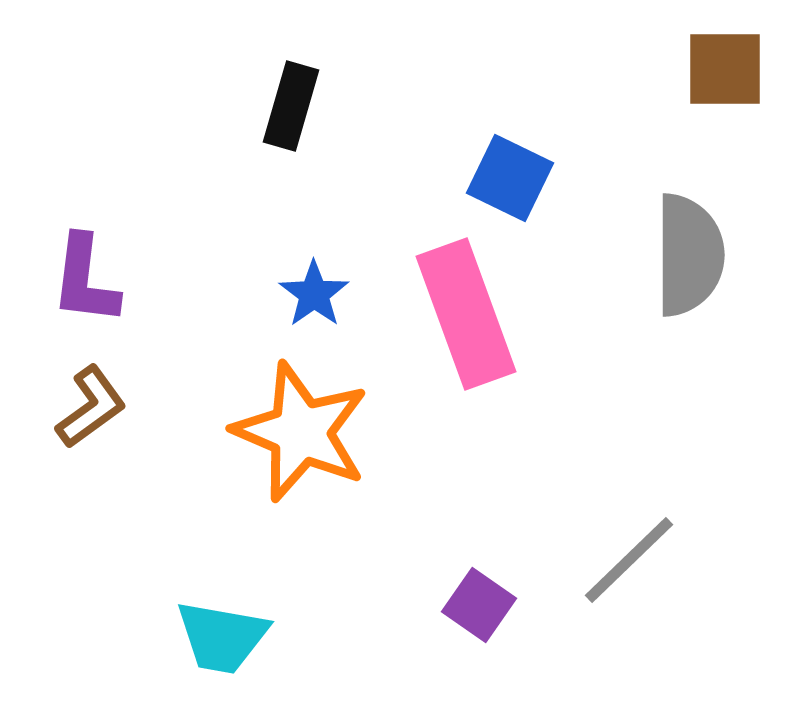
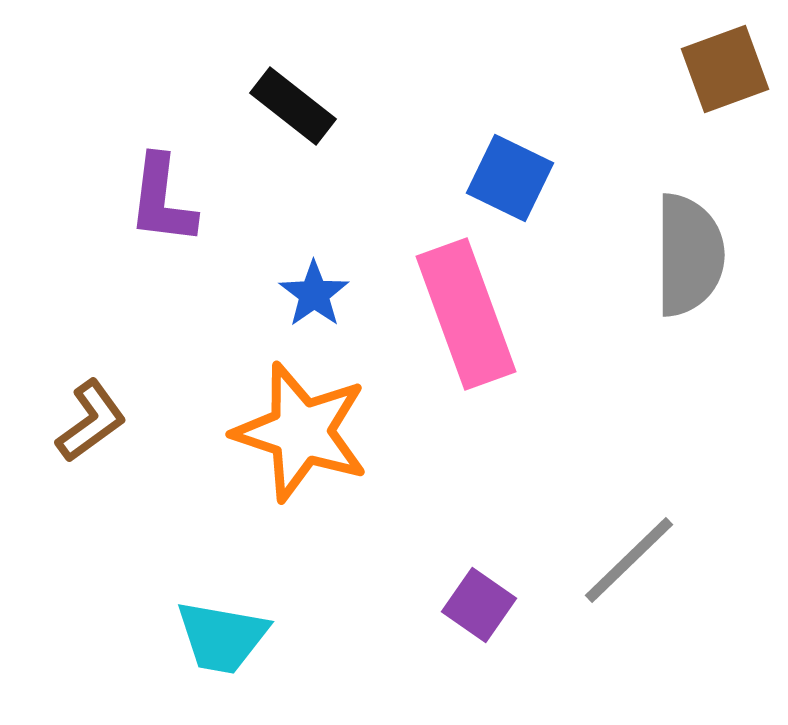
brown square: rotated 20 degrees counterclockwise
black rectangle: moved 2 px right; rotated 68 degrees counterclockwise
purple L-shape: moved 77 px right, 80 px up
brown L-shape: moved 14 px down
orange star: rotated 5 degrees counterclockwise
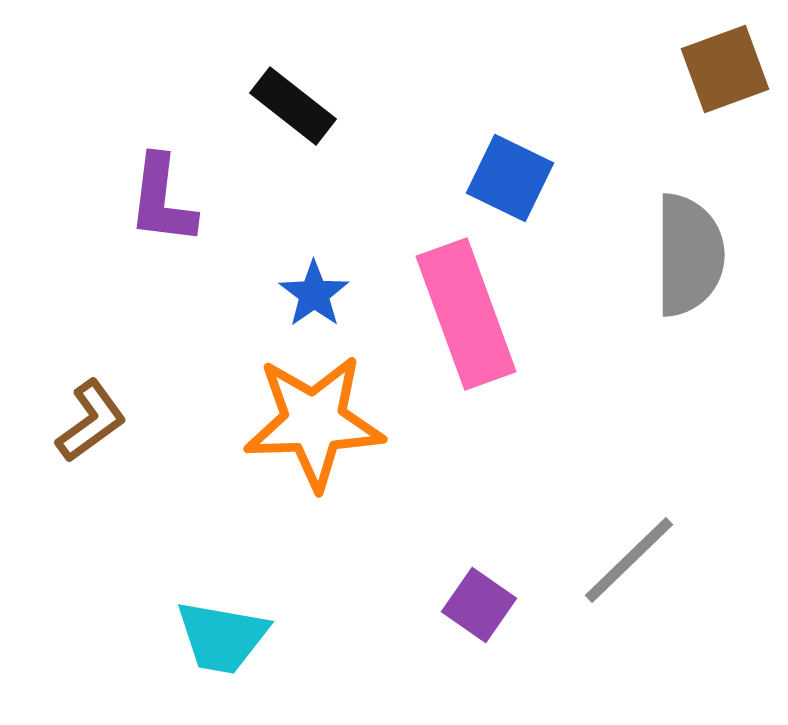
orange star: moved 13 px right, 10 px up; rotated 20 degrees counterclockwise
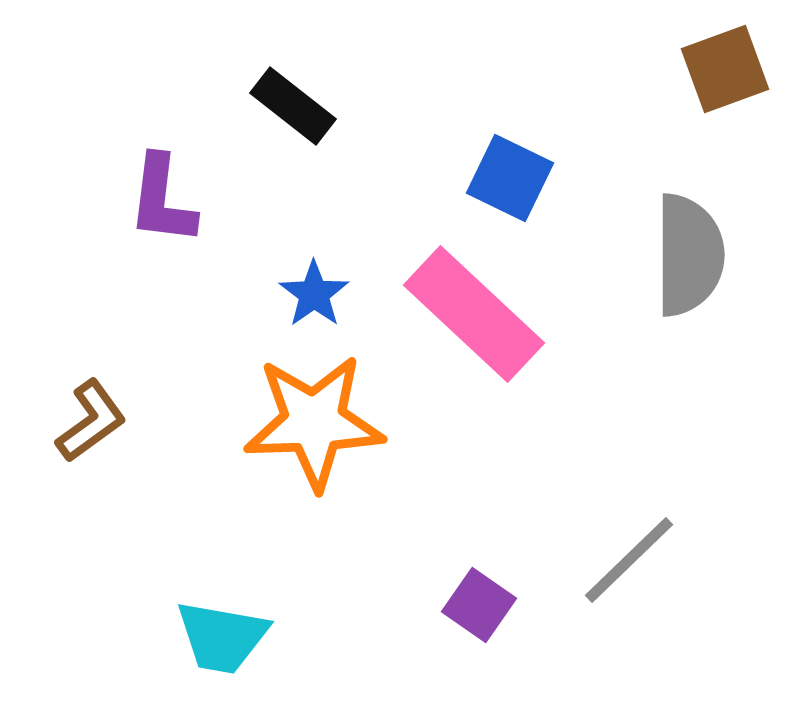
pink rectangle: moved 8 px right; rotated 27 degrees counterclockwise
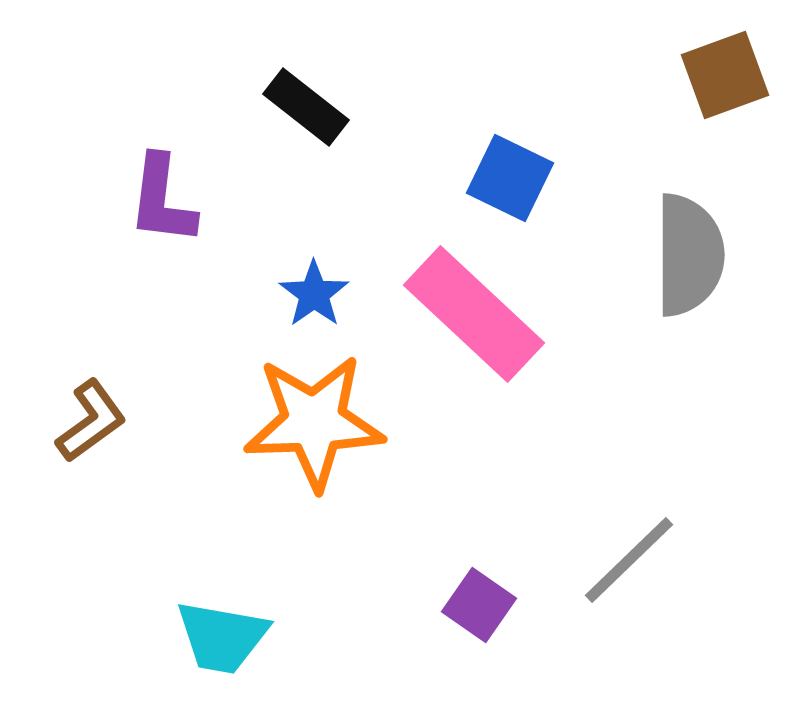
brown square: moved 6 px down
black rectangle: moved 13 px right, 1 px down
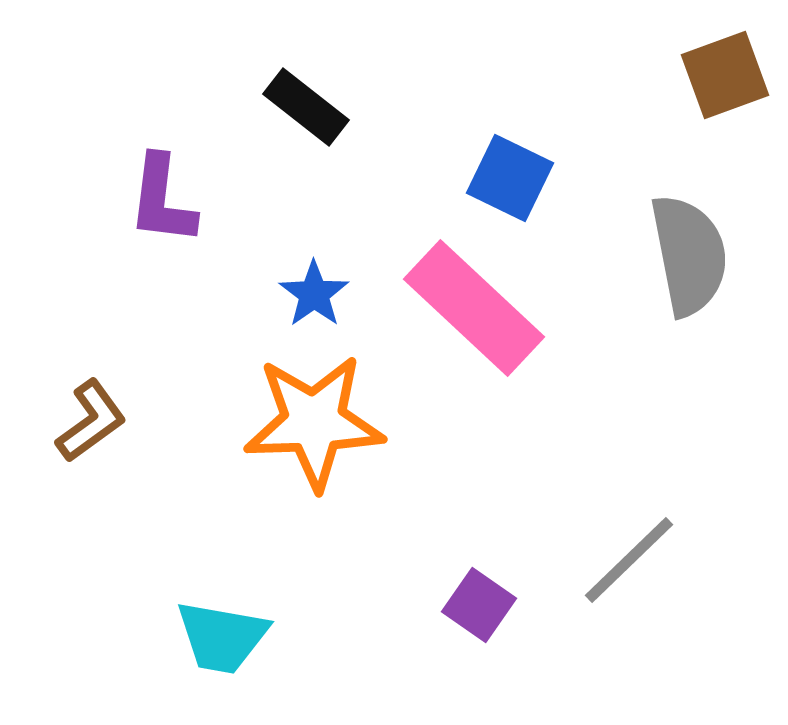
gray semicircle: rotated 11 degrees counterclockwise
pink rectangle: moved 6 px up
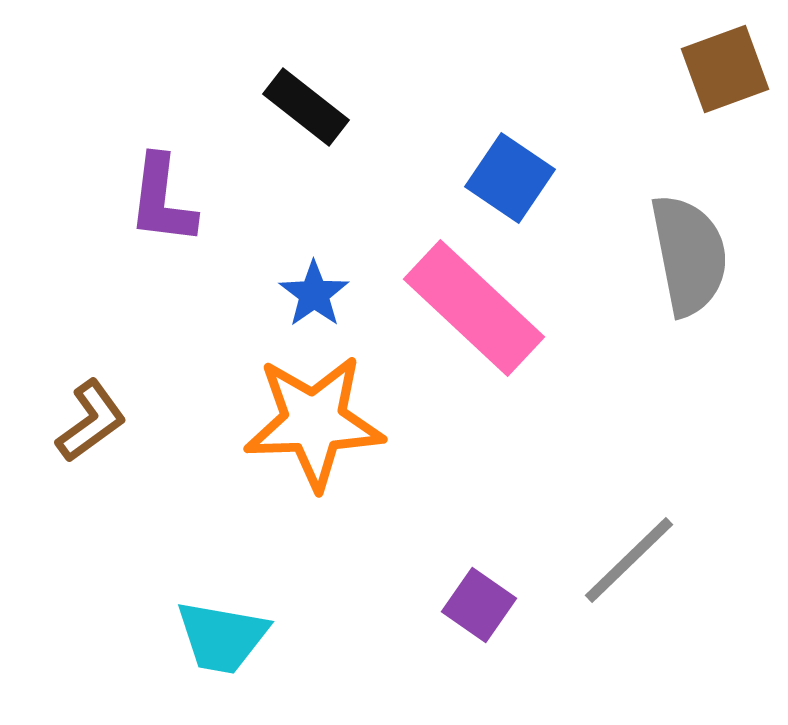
brown square: moved 6 px up
blue square: rotated 8 degrees clockwise
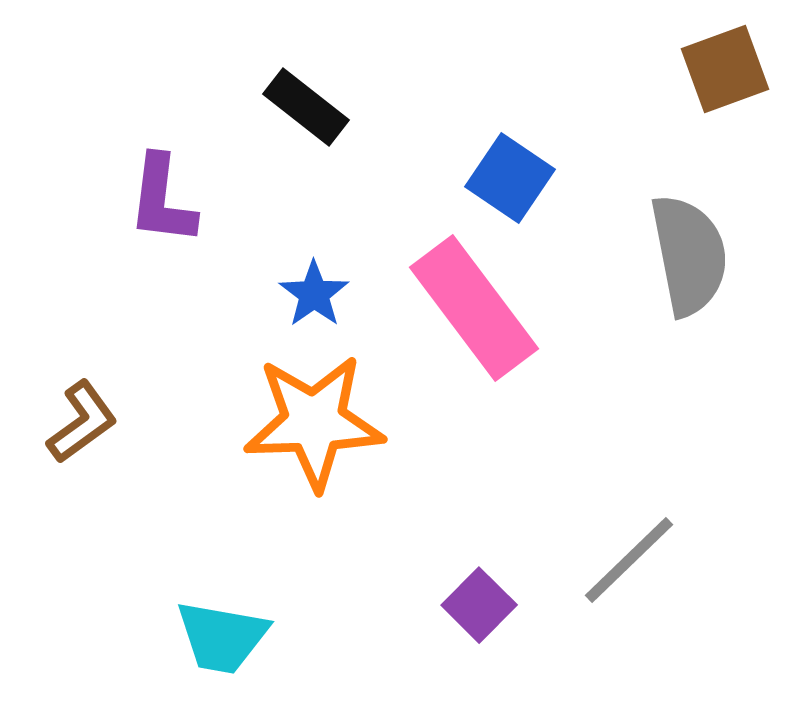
pink rectangle: rotated 10 degrees clockwise
brown L-shape: moved 9 px left, 1 px down
purple square: rotated 10 degrees clockwise
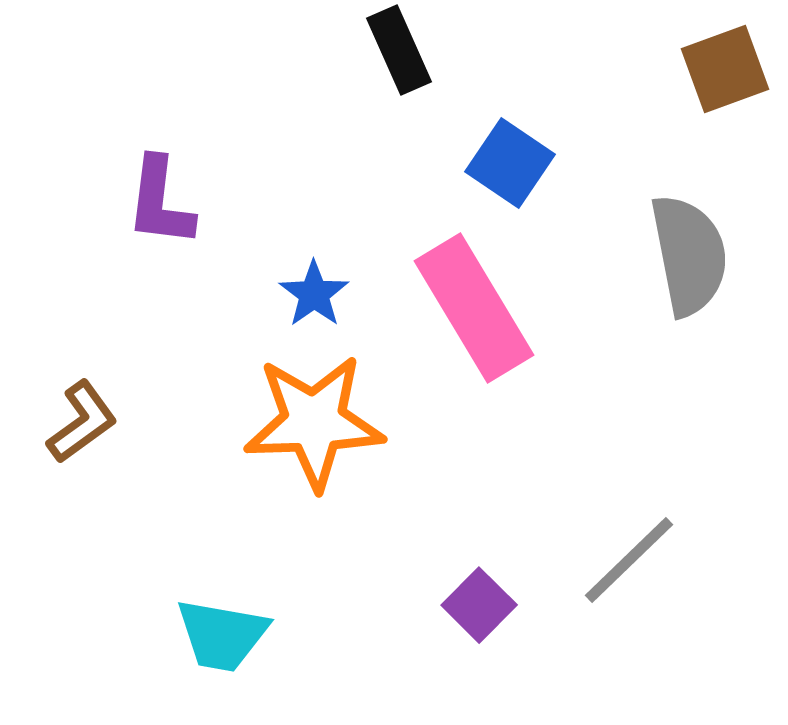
black rectangle: moved 93 px right, 57 px up; rotated 28 degrees clockwise
blue square: moved 15 px up
purple L-shape: moved 2 px left, 2 px down
pink rectangle: rotated 6 degrees clockwise
cyan trapezoid: moved 2 px up
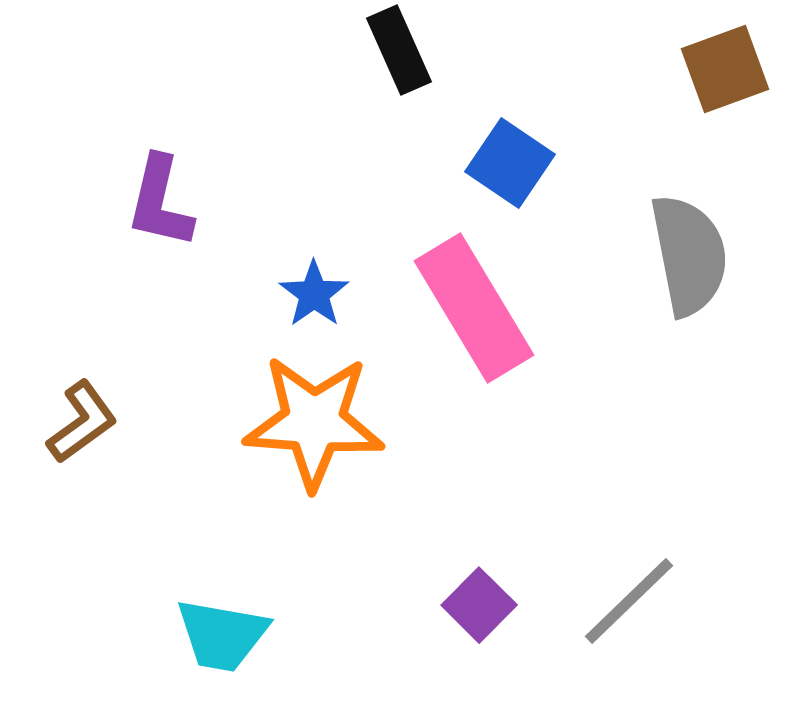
purple L-shape: rotated 6 degrees clockwise
orange star: rotated 6 degrees clockwise
gray line: moved 41 px down
